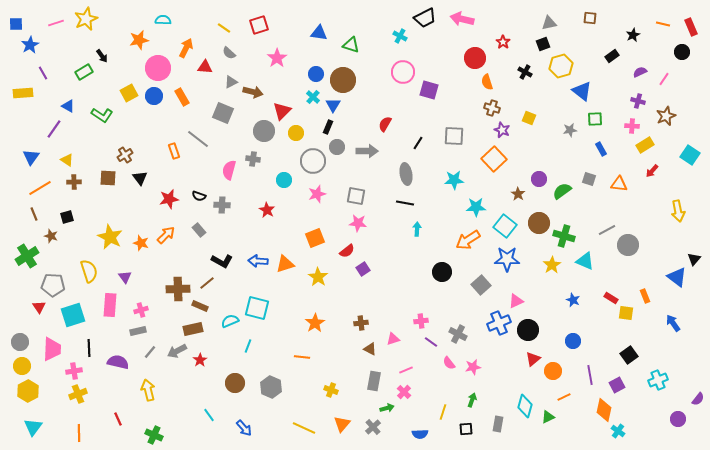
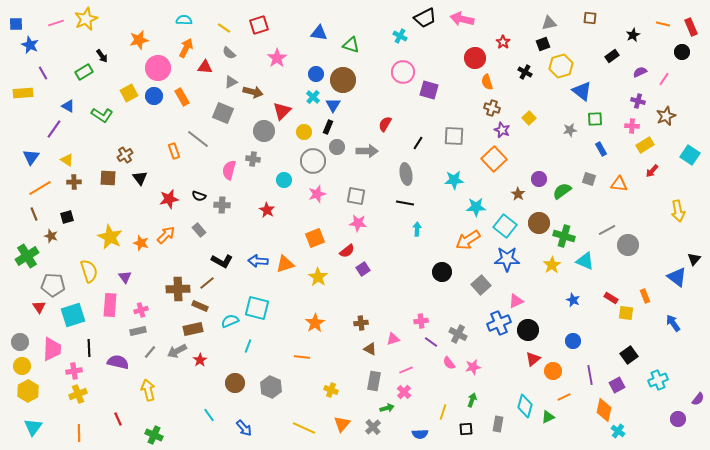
cyan semicircle at (163, 20): moved 21 px right
blue star at (30, 45): rotated 18 degrees counterclockwise
yellow square at (529, 118): rotated 24 degrees clockwise
yellow circle at (296, 133): moved 8 px right, 1 px up
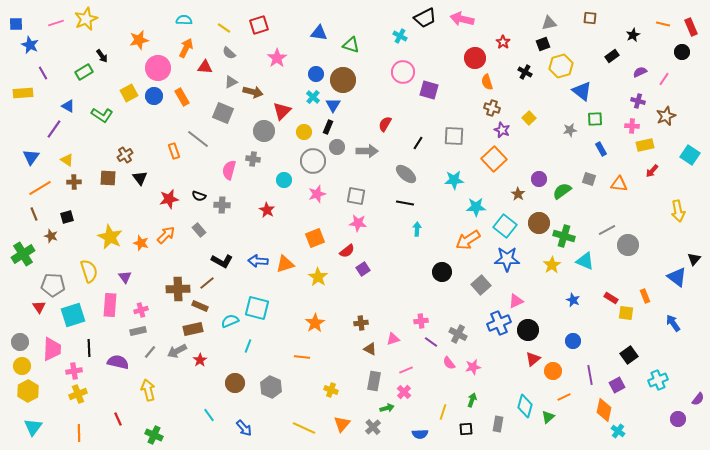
yellow rectangle at (645, 145): rotated 18 degrees clockwise
gray ellipse at (406, 174): rotated 40 degrees counterclockwise
green cross at (27, 256): moved 4 px left, 2 px up
green triangle at (548, 417): rotated 16 degrees counterclockwise
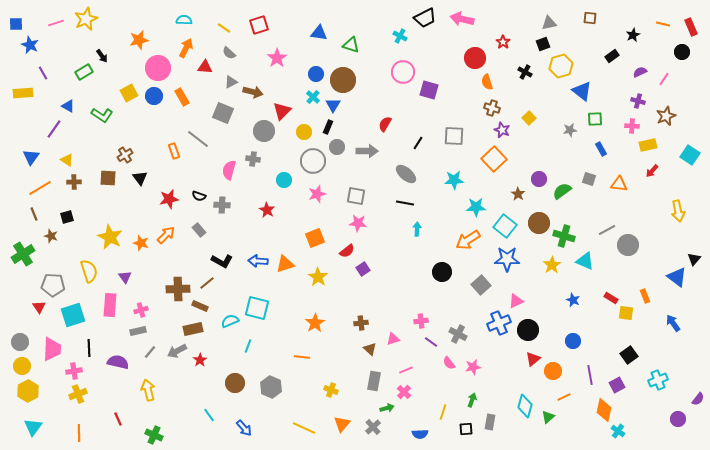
yellow rectangle at (645, 145): moved 3 px right
brown triangle at (370, 349): rotated 16 degrees clockwise
gray rectangle at (498, 424): moved 8 px left, 2 px up
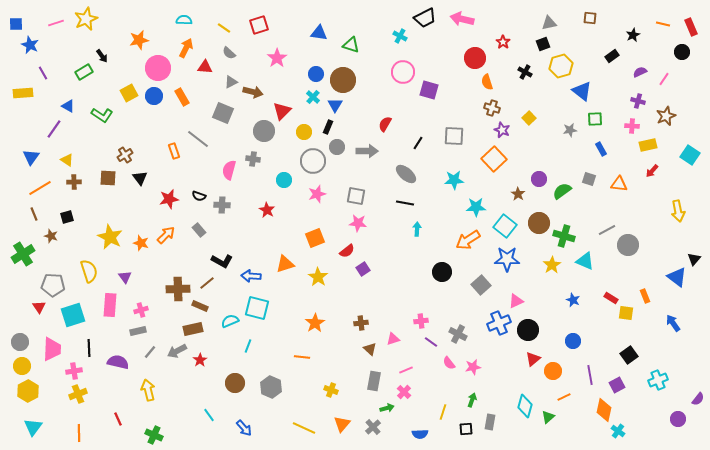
blue triangle at (333, 105): moved 2 px right
blue arrow at (258, 261): moved 7 px left, 15 px down
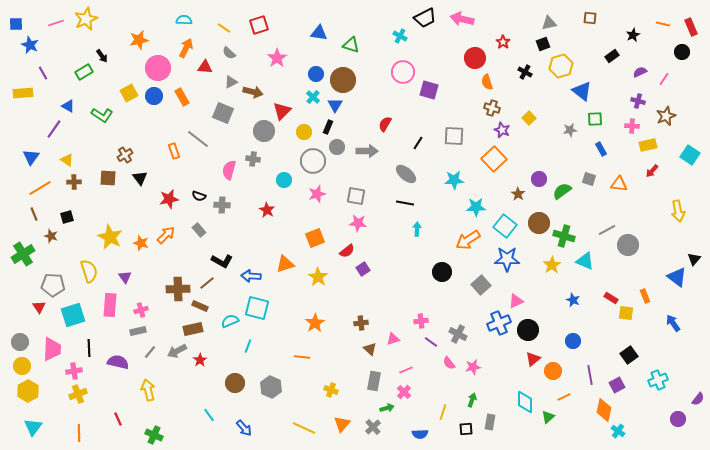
cyan diamond at (525, 406): moved 4 px up; rotated 15 degrees counterclockwise
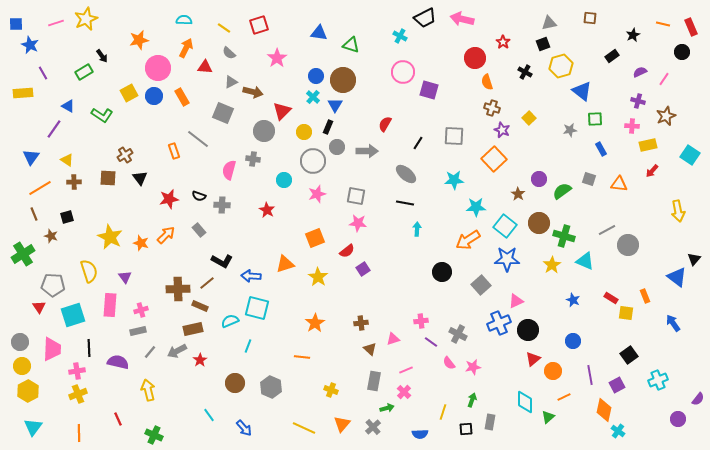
blue circle at (316, 74): moved 2 px down
pink cross at (74, 371): moved 3 px right
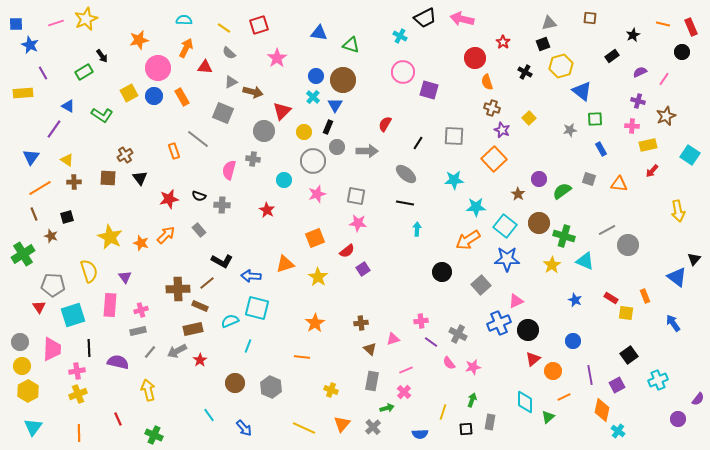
blue star at (573, 300): moved 2 px right
gray rectangle at (374, 381): moved 2 px left
orange diamond at (604, 410): moved 2 px left
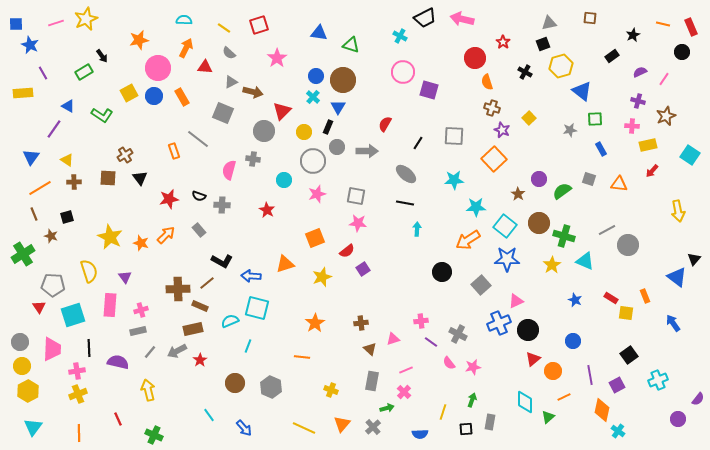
blue triangle at (335, 105): moved 3 px right, 2 px down
yellow star at (318, 277): moved 4 px right; rotated 18 degrees clockwise
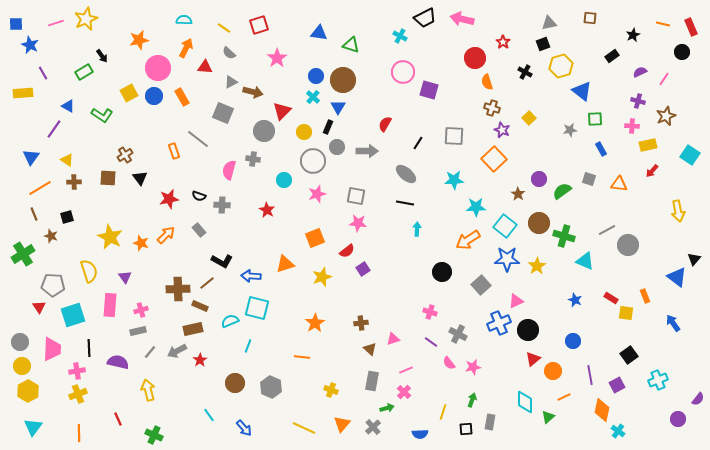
yellow star at (552, 265): moved 15 px left, 1 px down
pink cross at (421, 321): moved 9 px right, 9 px up; rotated 24 degrees clockwise
